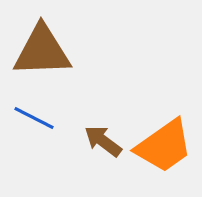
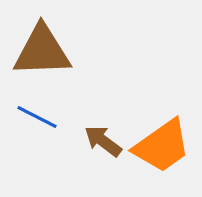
blue line: moved 3 px right, 1 px up
orange trapezoid: moved 2 px left
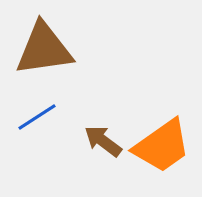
brown triangle: moved 2 px right, 2 px up; rotated 6 degrees counterclockwise
blue line: rotated 60 degrees counterclockwise
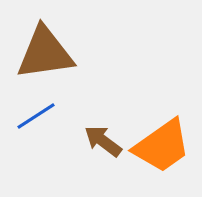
brown triangle: moved 1 px right, 4 px down
blue line: moved 1 px left, 1 px up
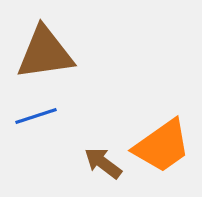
blue line: rotated 15 degrees clockwise
brown arrow: moved 22 px down
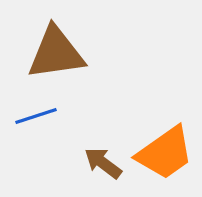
brown triangle: moved 11 px right
orange trapezoid: moved 3 px right, 7 px down
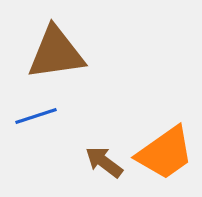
brown arrow: moved 1 px right, 1 px up
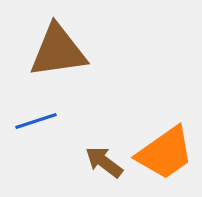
brown triangle: moved 2 px right, 2 px up
blue line: moved 5 px down
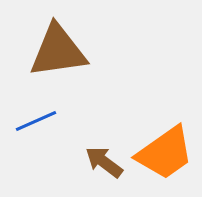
blue line: rotated 6 degrees counterclockwise
